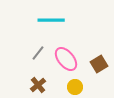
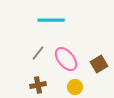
brown cross: rotated 28 degrees clockwise
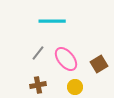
cyan line: moved 1 px right, 1 px down
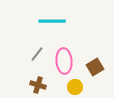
gray line: moved 1 px left, 1 px down
pink ellipse: moved 2 px left, 2 px down; rotated 35 degrees clockwise
brown square: moved 4 px left, 3 px down
brown cross: rotated 28 degrees clockwise
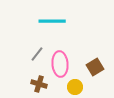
pink ellipse: moved 4 px left, 3 px down
brown cross: moved 1 px right, 1 px up
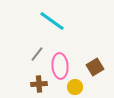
cyan line: rotated 36 degrees clockwise
pink ellipse: moved 2 px down
brown cross: rotated 21 degrees counterclockwise
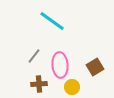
gray line: moved 3 px left, 2 px down
pink ellipse: moved 1 px up
yellow circle: moved 3 px left
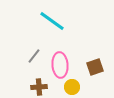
brown square: rotated 12 degrees clockwise
brown cross: moved 3 px down
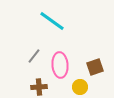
yellow circle: moved 8 px right
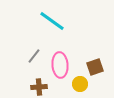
yellow circle: moved 3 px up
